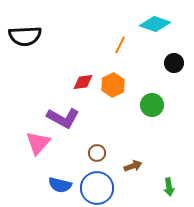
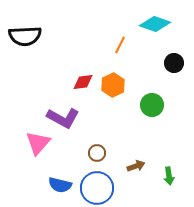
brown arrow: moved 3 px right
green arrow: moved 11 px up
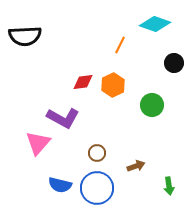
green arrow: moved 10 px down
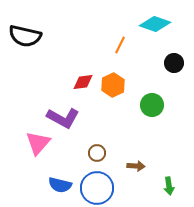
black semicircle: rotated 16 degrees clockwise
brown arrow: rotated 24 degrees clockwise
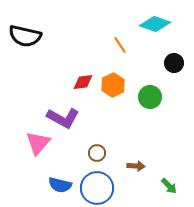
orange line: rotated 60 degrees counterclockwise
green circle: moved 2 px left, 8 px up
green arrow: rotated 36 degrees counterclockwise
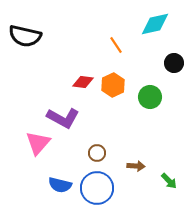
cyan diamond: rotated 32 degrees counterclockwise
orange line: moved 4 px left
red diamond: rotated 15 degrees clockwise
green arrow: moved 5 px up
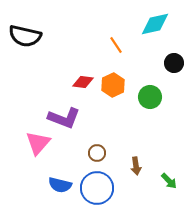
purple L-shape: moved 1 px right; rotated 8 degrees counterclockwise
brown arrow: rotated 78 degrees clockwise
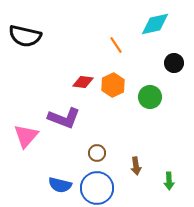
pink triangle: moved 12 px left, 7 px up
green arrow: rotated 42 degrees clockwise
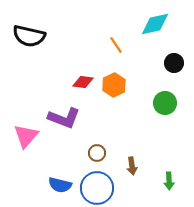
black semicircle: moved 4 px right
orange hexagon: moved 1 px right
green circle: moved 15 px right, 6 px down
brown arrow: moved 4 px left
